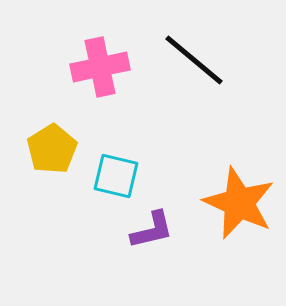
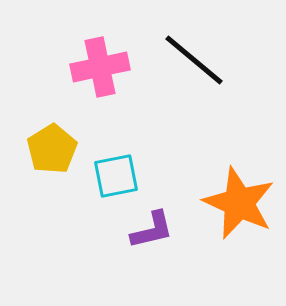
cyan square: rotated 24 degrees counterclockwise
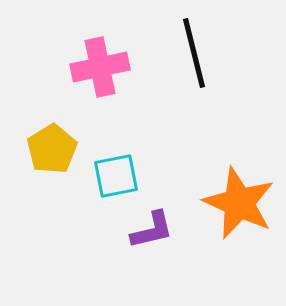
black line: moved 7 px up; rotated 36 degrees clockwise
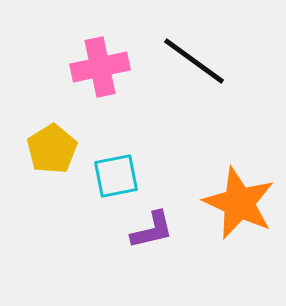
black line: moved 8 px down; rotated 40 degrees counterclockwise
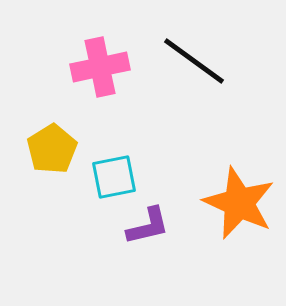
cyan square: moved 2 px left, 1 px down
purple L-shape: moved 4 px left, 4 px up
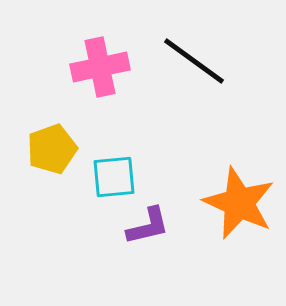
yellow pentagon: rotated 12 degrees clockwise
cyan square: rotated 6 degrees clockwise
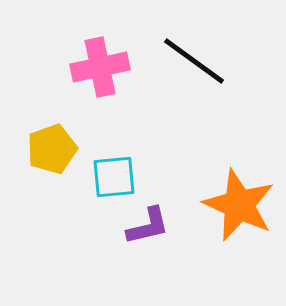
orange star: moved 2 px down
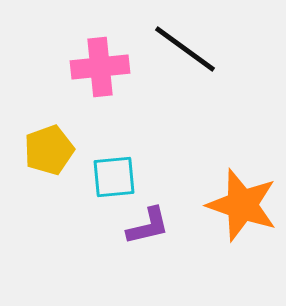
black line: moved 9 px left, 12 px up
pink cross: rotated 6 degrees clockwise
yellow pentagon: moved 3 px left, 1 px down
orange star: moved 3 px right; rotated 6 degrees counterclockwise
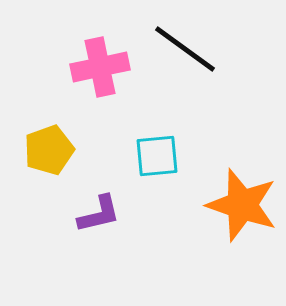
pink cross: rotated 6 degrees counterclockwise
cyan square: moved 43 px right, 21 px up
purple L-shape: moved 49 px left, 12 px up
